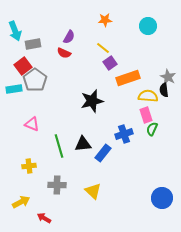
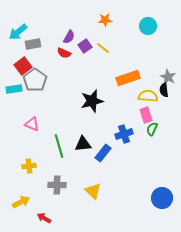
cyan arrow: moved 3 px right, 1 px down; rotated 72 degrees clockwise
purple square: moved 25 px left, 17 px up
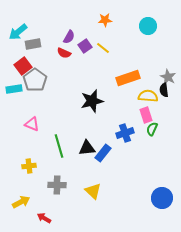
blue cross: moved 1 px right, 1 px up
black triangle: moved 4 px right, 4 px down
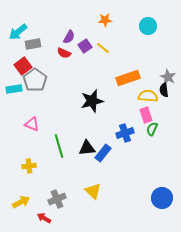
gray cross: moved 14 px down; rotated 24 degrees counterclockwise
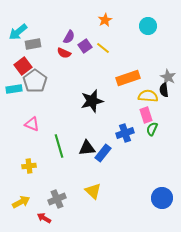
orange star: rotated 24 degrees counterclockwise
gray pentagon: moved 1 px down
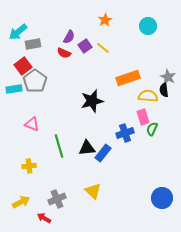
pink rectangle: moved 3 px left, 2 px down
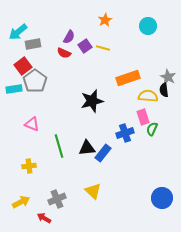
yellow line: rotated 24 degrees counterclockwise
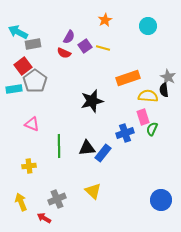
cyan arrow: rotated 66 degrees clockwise
green line: rotated 15 degrees clockwise
blue circle: moved 1 px left, 2 px down
yellow arrow: rotated 84 degrees counterclockwise
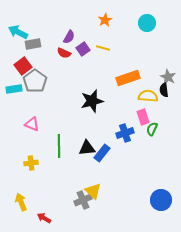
cyan circle: moved 1 px left, 3 px up
purple square: moved 2 px left, 3 px down
blue rectangle: moved 1 px left
yellow cross: moved 2 px right, 3 px up
gray cross: moved 26 px right, 1 px down
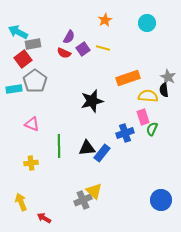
red square: moved 7 px up
yellow triangle: moved 1 px right
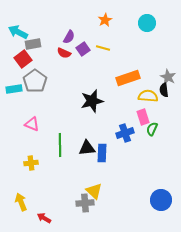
green line: moved 1 px right, 1 px up
blue rectangle: rotated 36 degrees counterclockwise
gray cross: moved 2 px right, 3 px down; rotated 18 degrees clockwise
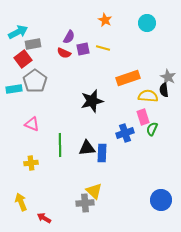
orange star: rotated 16 degrees counterclockwise
cyan arrow: rotated 126 degrees clockwise
purple square: rotated 24 degrees clockwise
